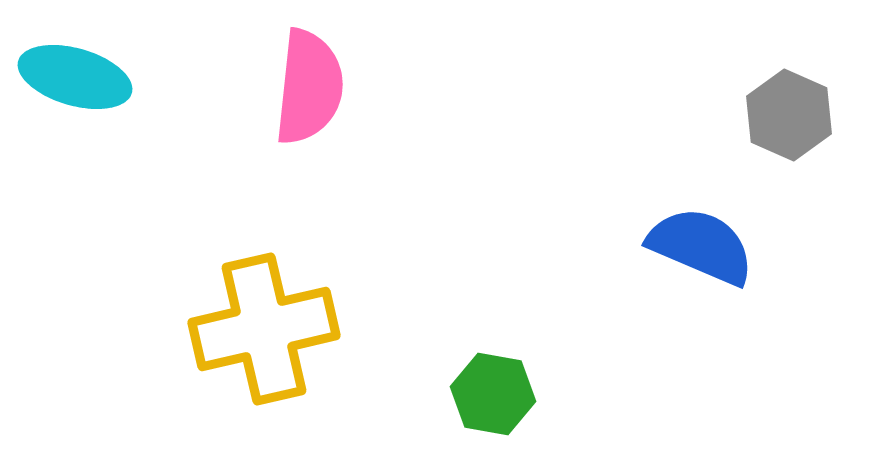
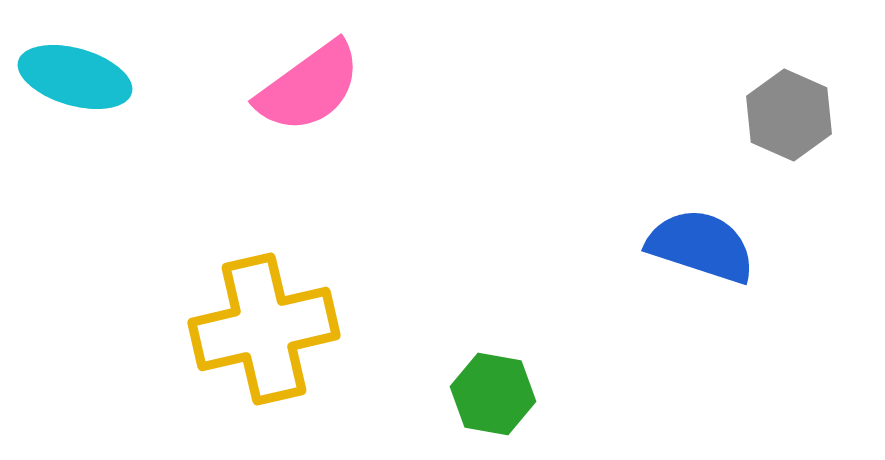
pink semicircle: rotated 48 degrees clockwise
blue semicircle: rotated 5 degrees counterclockwise
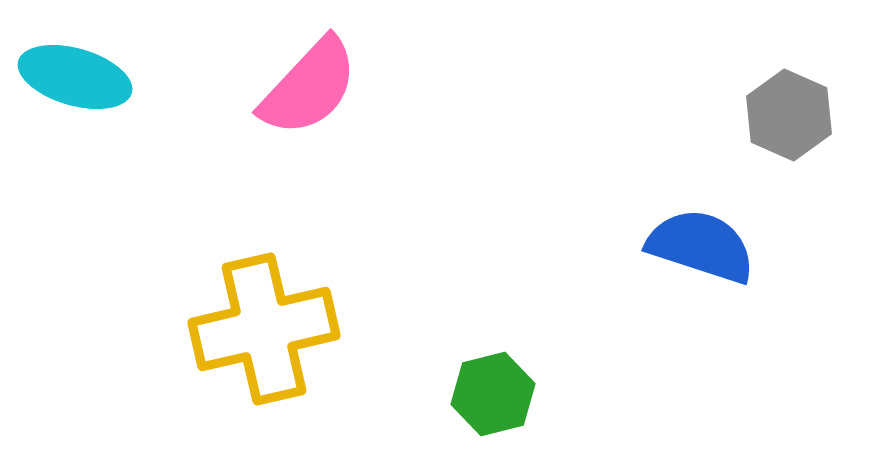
pink semicircle: rotated 11 degrees counterclockwise
green hexagon: rotated 24 degrees counterclockwise
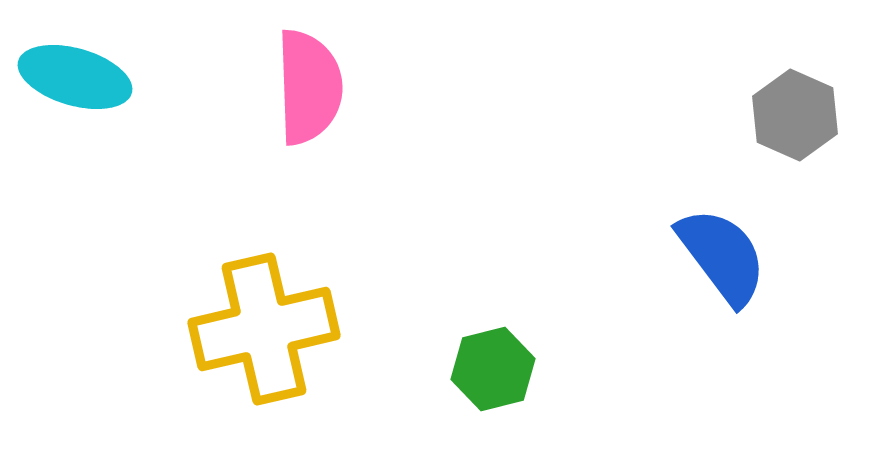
pink semicircle: rotated 45 degrees counterclockwise
gray hexagon: moved 6 px right
blue semicircle: moved 21 px right, 10 px down; rotated 35 degrees clockwise
green hexagon: moved 25 px up
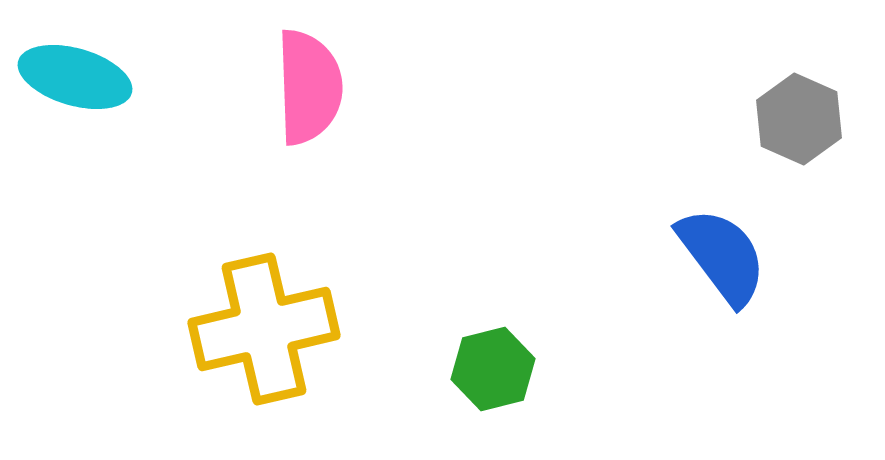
gray hexagon: moved 4 px right, 4 px down
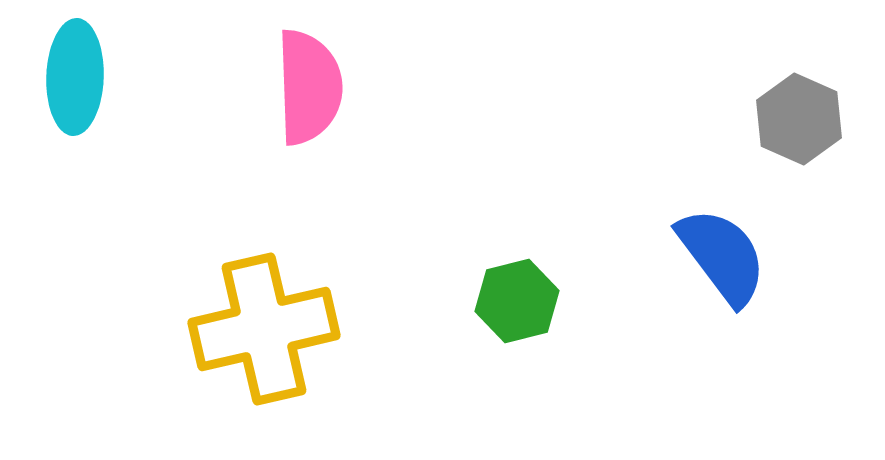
cyan ellipse: rotated 76 degrees clockwise
green hexagon: moved 24 px right, 68 px up
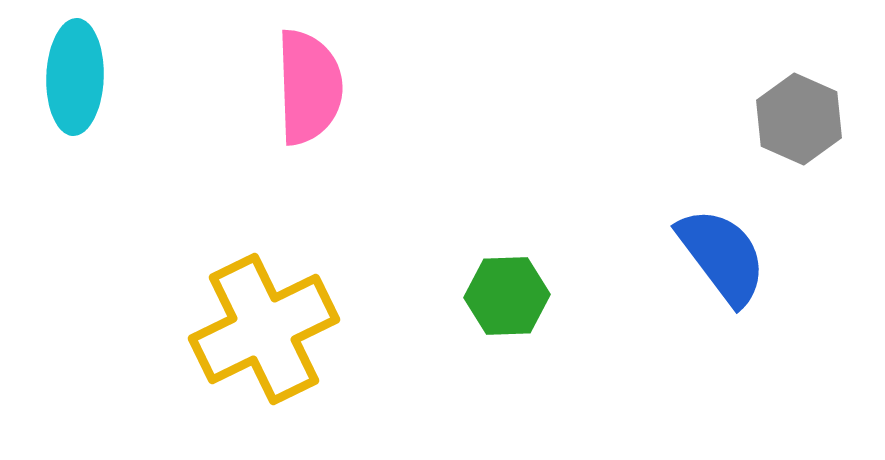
green hexagon: moved 10 px left, 5 px up; rotated 12 degrees clockwise
yellow cross: rotated 13 degrees counterclockwise
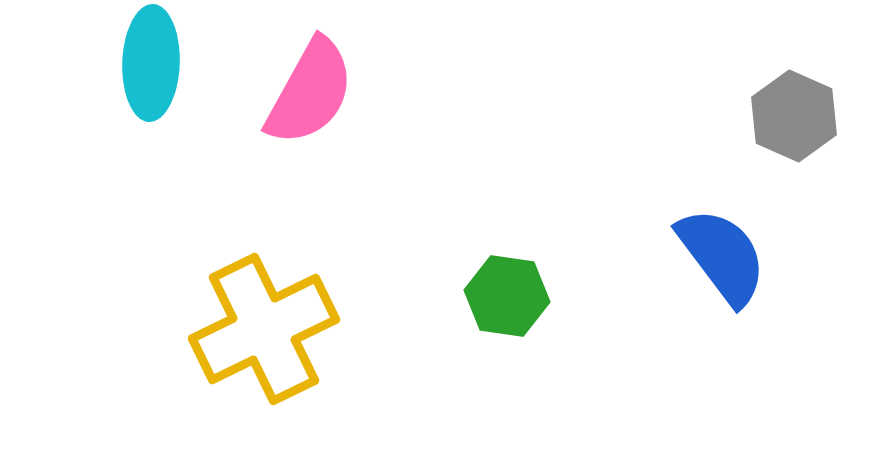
cyan ellipse: moved 76 px right, 14 px up
pink semicircle: moved 1 px right, 5 px down; rotated 31 degrees clockwise
gray hexagon: moved 5 px left, 3 px up
green hexagon: rotated 10 degrees clockwise
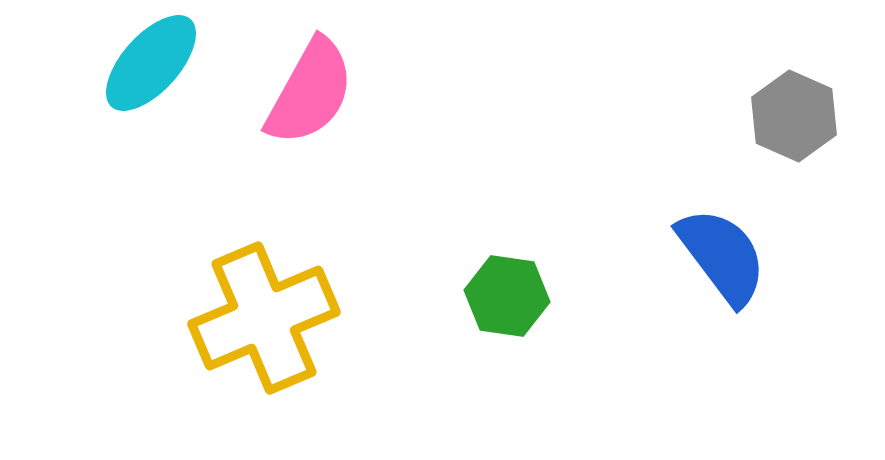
cyan ellipse: rotated 40 degrees clockwise
yellow cross: moved 11 px up; rotated 3 degrees clockwise
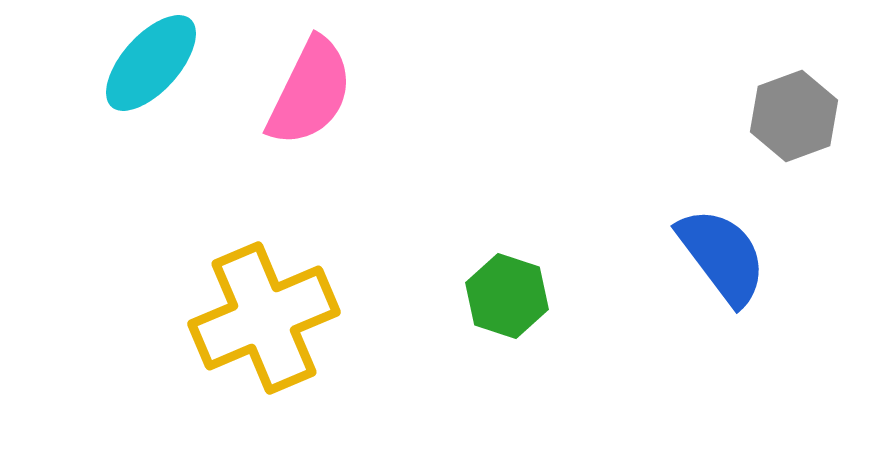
pink semicircle: rotated 3 degrees counterclockwise
gray hexagon: rotated 16 degrees clockwise
green hexagon: rotated 10 degrees clockwise
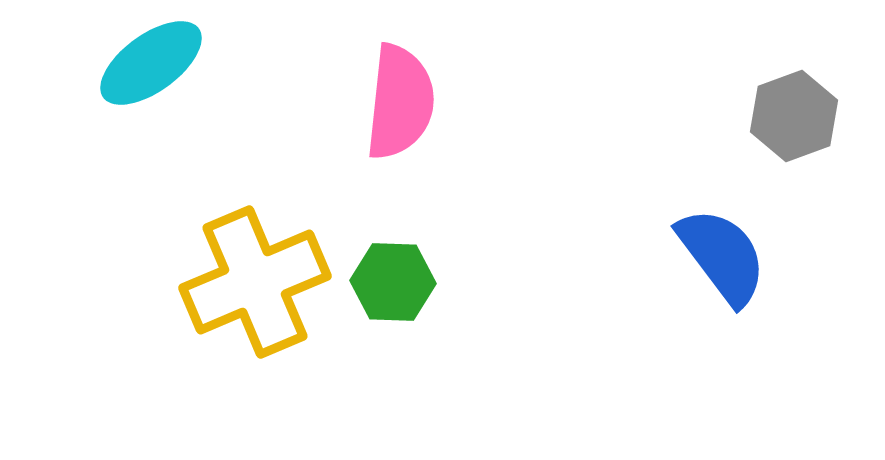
cyan ellipse: rotated 12 degrees clockwise
pink semicircle: moved 90 px right, 10 px down; rotated 20 degrees counterclockwise
green hexagon: moved 114 px left, 14 px up; rotated 16 degrees counterclockwise
yellow cross: moved 9 px left, 36 px up
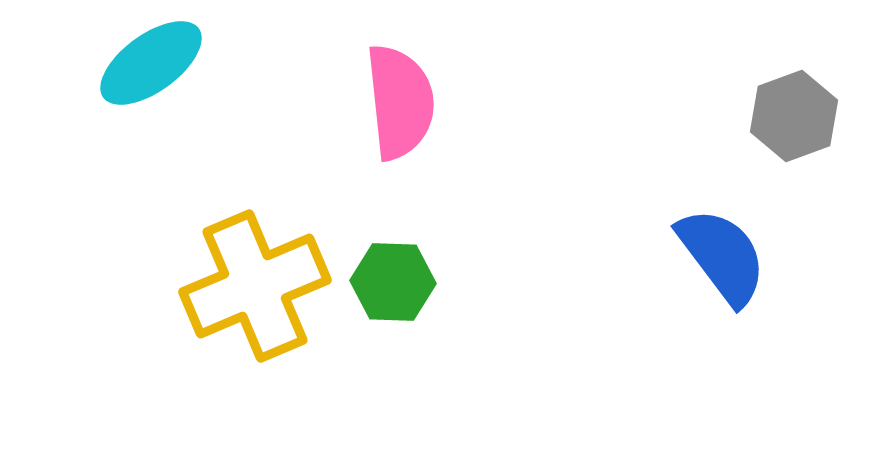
pink semicircle: rotated 12 degrees counterclockwise
yellow cross: moved 4 px down
